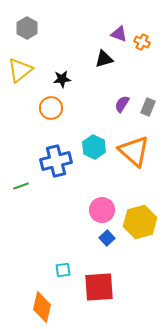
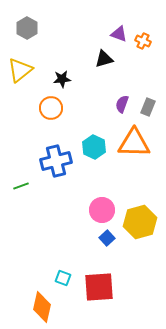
orange cross: moved 1 px right, 1 px up
purple semicircle: rotated 12 degrees counterclockwise
orange triangle: moved 8 px up; rotated 40 degrees counterclockwise
cyan square: moved 8 px down; rotated 28 degrees clockwise
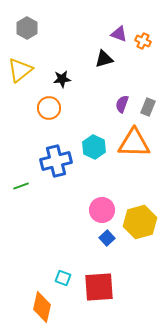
orange circle: moved 2 px left
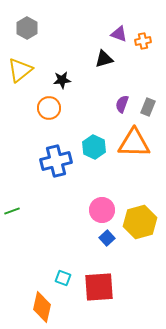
orange cross: rotated 35 degrees counterclockwise
black star: moved 1 px down
green line: moved 9 px left, 25 px down
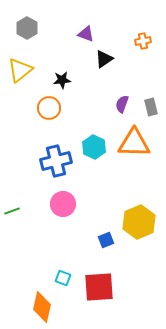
purple triangle: moved 33 px left
black triangle: rotated 18 degrees counterclockwise
gray rectangle: moved 3 px right; rotated 36 degrees counterclockwise
pink circle: moved 39 px left, 6 px up
yellow hexagon: moved 1 px left; rotated 8 degrees counterclockwise
blue square: moved 1 px left, 2 px down; rotated 21 degrees clockwise
